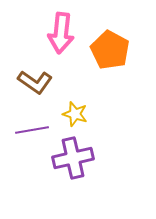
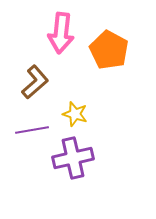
orange pentagon: moved 1 px left
brown L-shape: rotated 76 degrees counterclockwise
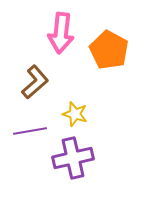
purple line: moved 2 px left, 1 px down
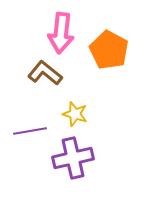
brown L-shape: moved 10 px right, 9 px up; rotated 100 degrees counterclockwise
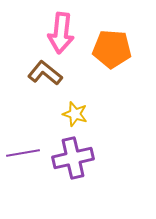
orange pentagon: moved 3 px right, 1 px up; rotated 24 degrees counterclockwise
purple line: moved 7 px left, 22 px down
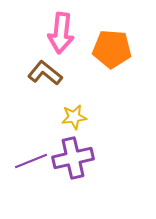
yellow star: moved 1 px left, 3 px down; rotated 25 degrees counterclockwise
purple line: moved 8 px right, 8 px down; rotated 12 degrees counterclockwise
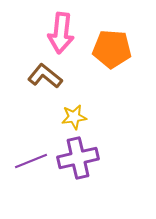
brown L-shape: moved 3 px down
purple cross: moved 5 px right
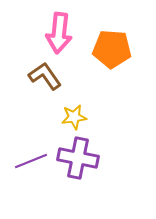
pink arrow: moved 2 px left
brown L-shape: rotated 16 degrees clockwise
purple cross: rotated 24 degrees clockwise
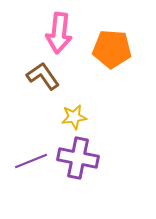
brown L-shape: moved 2 px left
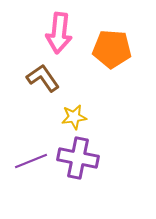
brown L-shape: moved 2 px down
